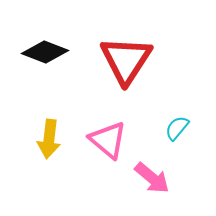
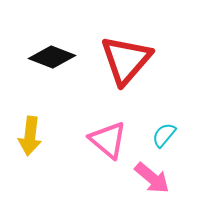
black diamond: moved 7 px right, 5 px down
red triangle: rotated 8 degrees clockwise
cyan semicircle: moved 13 px left, 7 px down
yellow arrow: moved 19 px left, 3 px up
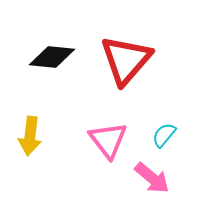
black diamond: rotated 15 degrees counterclockwise
pink triangle: rotated 12 degrees clockwise
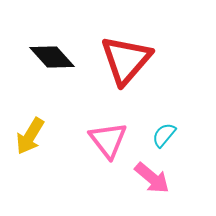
black diamond: rotated 42 degrees clockwise
yellow arrow: rotated 24 degrees clockwise
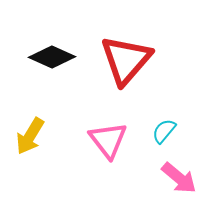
black diamond: rotated 24 degrees counterclockwise
cyan semicircle: moved 4 px up
pink arrow: moved 27 px right
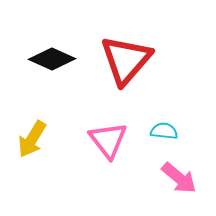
black diamond: moved 2 px down
cyan semicircle: rotated 56 degrees clockwise
yellow arrow: moved 2 px right, 3 px down
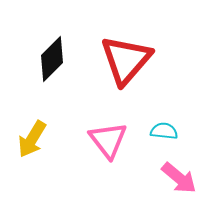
black diamond: rotated 69 degrees counterclockwise
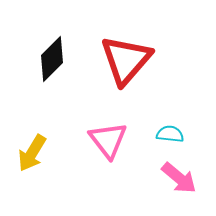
cyan semicircle: moved 6 px right, 3 px down
yellow arrow: moved 14 px down
